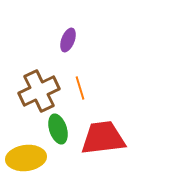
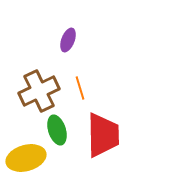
green ellipse: moved 1 px left, 1 px down
red trapezoid: moved 3 px up; rotated 96 degrees clockwise
yellow ellipse: rotated 9 degrees counterclockwise
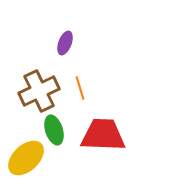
purple ellipse: moved 3 px left, 3 px down
green ellipse: moved 3 px left
red trapezoid: rotated 87 degrees counterclockwise
yellow ellipse: rotated 27 degrees counterclockwise
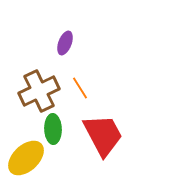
orange line: rotated 15 degrees counterclockwise
green ellipse: moved 1 px left, 1 px up; rotated 16 degrees clockwise
red trapezoid: rotated 60 degrees clockwise
